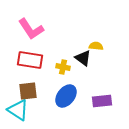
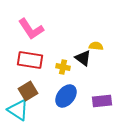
brown square: rotated 24 degrees counterclockwise
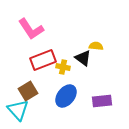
red rectangle: moved 13 px right; rotated 30 degrees counterclockwise
cyan triangle: rotated 15 degrees clockwise
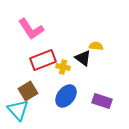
purple rectangle: rotated 24 degrees clockwise
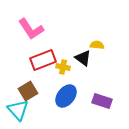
yellow semicircle: moved 1 px right, 1 px up
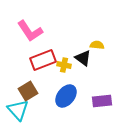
pink L-shape: moved 1 px left, 2 px down
yellow cross: moved 1 px right, 2 px up
purple rectangle: rotated 24 degrees counterclockwise
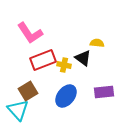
pink L-shape: moved 2 px down
yellow semicircle: moved 2 px up
purple rectangle: moved 2 px right, 9 px up
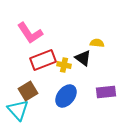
purple rectangle: moved 2 px right
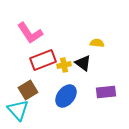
black triangle: moved 5 px down
yellow cross: rotated 24 degrees counterclockwise
brown square: moved 1 px up
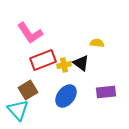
black triangle: moved 2 px left
